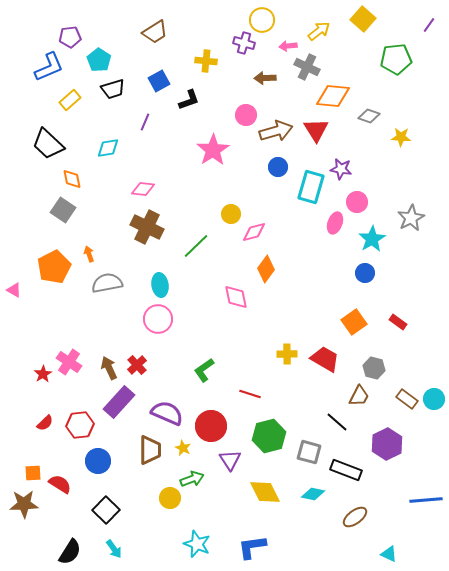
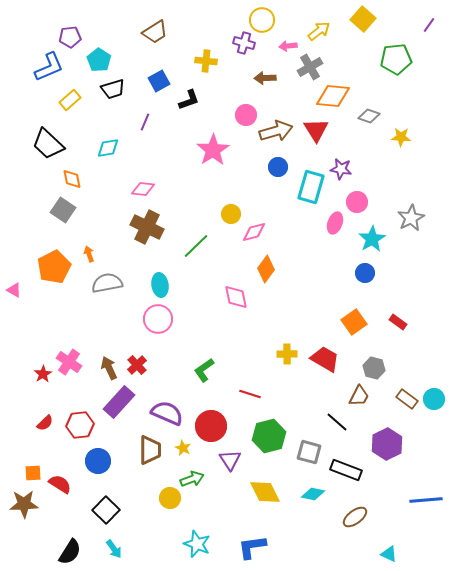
gray cross at (307, 67): moved 3 px right; rotated 35 degrees clockwise
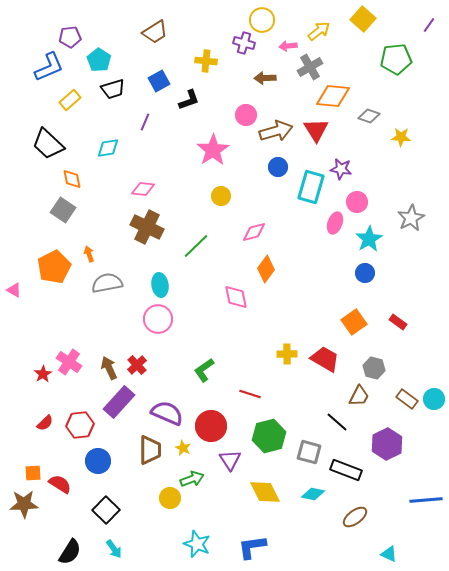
yellow circle at (231, 214): moved 10 px left, 18 px up
cyan star at (372, 239): moved 3 px left
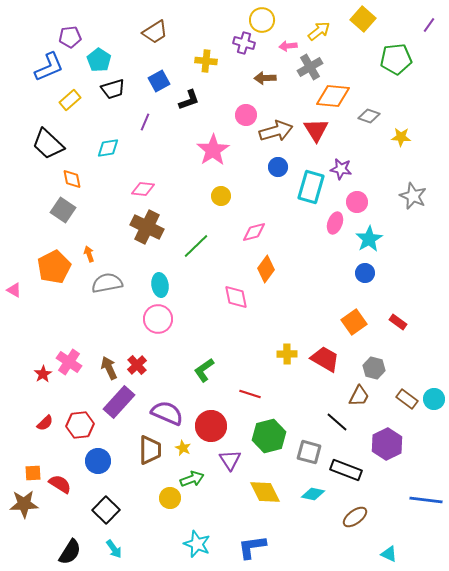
gray star at (411, 218): moved 2 px right, 22 px up; rotated 20 degrees counterclockwise
blue line at (426, 500): rotated 12 degrees clockwise
